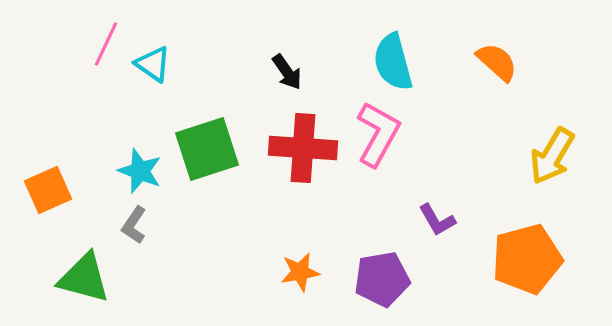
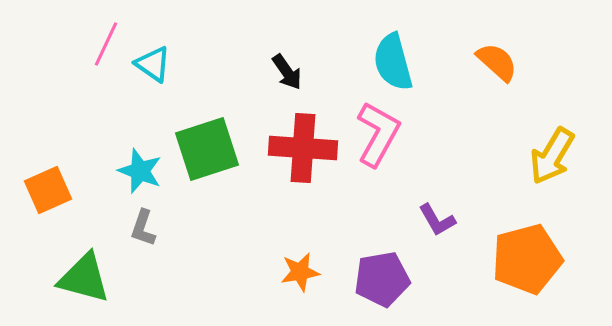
gray L-shape: moved 9 px right, 3 px down; rotated 15 degrees counterclockwise
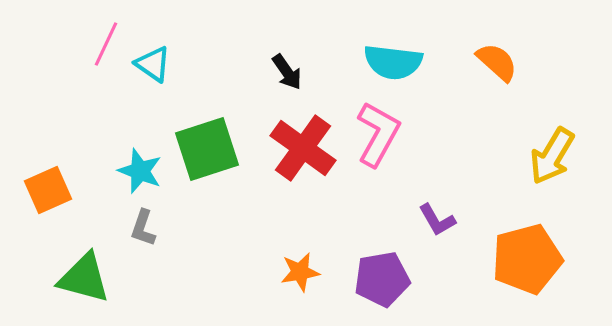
cyan semicircle: rotated 68 degrees counterclockwise
red cross: rotated 32 degrees clockwise
